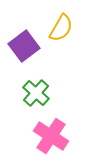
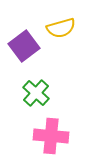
yellow semicircle: rotated 44 degrees clockwise
pink cross: rotated 28 degrees counterclockwise
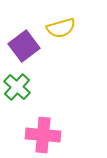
green cross: moved 19 px left, 6 px up
pink cross: moved 8 px left, 1 px up
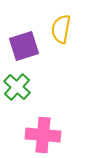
yellow semicircle: moved 1 px down; rotated 116 degrees clockwise
purple square: rotated 20 degrees clockwise
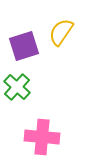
yellow semicircle: moved 3 px down; rotated 24 degrees clockwise
pink cross: moved 1 px left, 2 px down
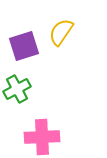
green cross: moved 2 px down; rotated 20 degrees clockwise
pink cross: rotated 8 degrees counterclockwise
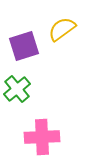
yellow semicircle: moved 1 px right, 3 px up; rotated 20 degrees clockwise
green cross: rotated 12 degrees counterclockwise
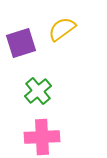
purple square: moved 3 px left, 3 px up
green cross: moved 21 px right, 2 px down
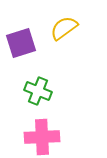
yellow semicircle: moved 2 px right, 1 px up
green cross: rotated 28 degrees counterclockwise
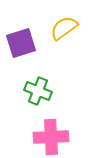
pink cross: moved 9 px right
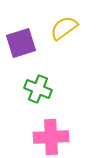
green cross: moved 2 px up
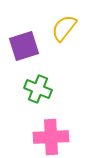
yellow semicircle: rotated 16 degrees counterclockwise
purple square: moved 3 px right, 3 px down
